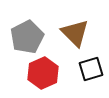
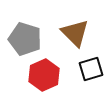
gray pentagon: moved 2 px left, 2 px down; rotated 28 degrees counterclockwise
red hexagon: moved 1 px right, 2 px down
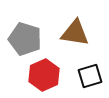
brown triangle: rotated 36 degrees counterclockwise
black square: moved 1 px left, 7 px down
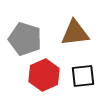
brown triangle: rotated 16 degrees counterclockwise
black square: moved 7 px left; rotated 10 degrees clockwise
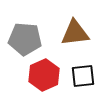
gray pentagon: rotated 12 degrees counterclockwise
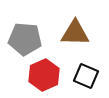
brown triangle: rotated 8 degrees clockwise
black square: moved 3 px right; rotated 30 degrees clockwise
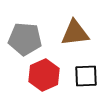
brown triangle: rotated 8 degrees counterclockwise
black square: rotated 25 degrees counterclockwise
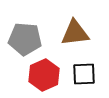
black square: moved 2 px left, 2 px up
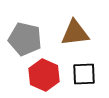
gray pentagon: rotated 8 degrees clockwise
red hexagon: rotated 12 degrees counterclockwise
